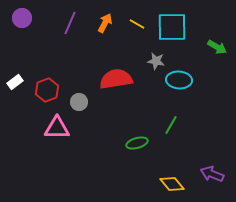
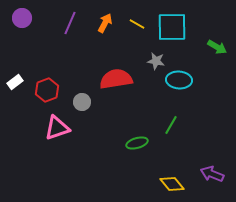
gray circle: moved 3 px right
pink triangle: rotated 20 degrees counterclockwise
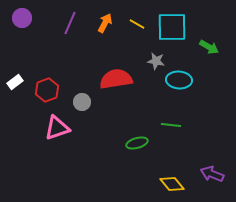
green arrow: moved 8 px left
green line: rotated 66 degrees clockwise
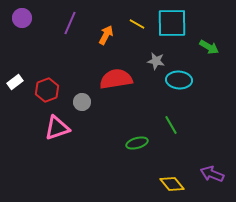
orange arrow: moved 1 px right, 12 px down
cyan square: moved 4 px up
green line: rotated 54 degrees clockwise
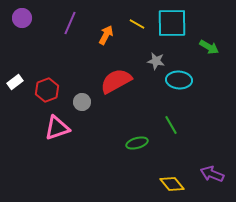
red semicircle: moved 2 px down; rotated 20 degrees counterclockwise
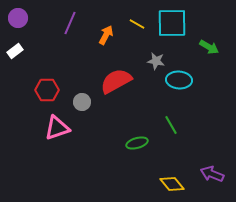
purple circle: moved 4 px left
white rectangle: moved 31 px up
red hexagon: rotated 20 degrees clockwise
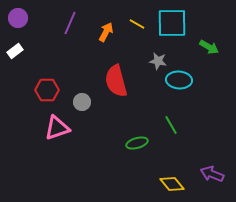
orange arrow: moved 3 px up
gray star: moved 2 px right
red semicircle: rotated 76 degrees counterclockwise
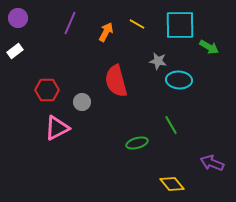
cyan square: moved 8 px right, 2 px down
pink triangle: rotated 8 degrees counterclockwise
purple arrow: moved 11 px up
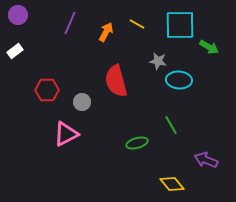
purple circle: moved 3 px up
pink triangle: moved 9 px right, 6 px down
purple arrow: moved 6 px left, 3 px up
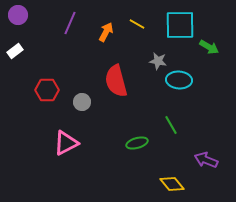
pink triangle: moved 9 px down
